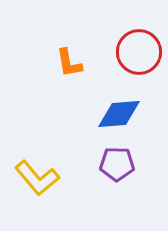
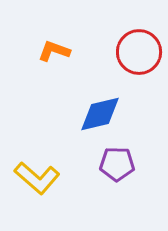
orange L-shape: moved 15 px left, 12 px up; rotated 120 degrees clockwise
blue diamond: moved 19 px left; rotated 9 degrees counterclockwise
yellow L-shape: rotated 9 degrees counterclockwise
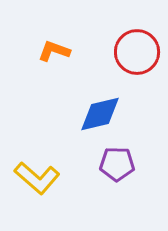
red circle: moved 2 px left
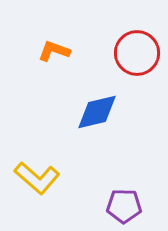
red circle: moved 1 px down
blue diamond: moved 3 px left, 2 px up
purple pentagon: moved 7 px right, 42 px down
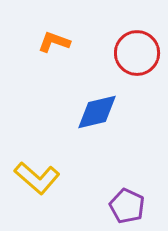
orange L-shape: moved 9 px up
purple pentagon: moved 3 px right; rotated 24 degrees clockwise
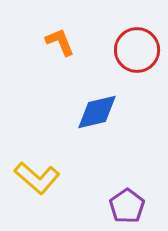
orange L-shape: moved 6 px right; rotated 48 degrees clockwise
red circle: moved 3 px up
purple pentagon: rotated 12 degrees clockwise
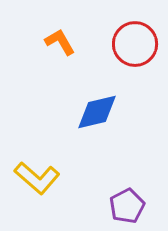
orange L-shape: rotated 8 degrees counterclockwise
red circle: moved 2 px left, 6 px up
purple pentagon: rotated 8 degrees clockwise
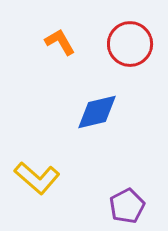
red circle: moved 5 px left
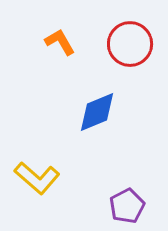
blue diamond: rotated 9 degrees counterclockwise
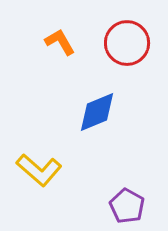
red circle: moved 3 px left, 1 px up
yellow L-shape: moved 2 px right, 8 px up
purple pentagon: rotated 16 degrees counterclockwise
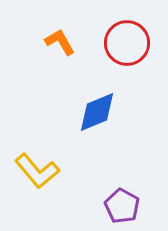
yellow L-shape: moved 2 px left, 1 px down; rotated 9 degrees clockwise
purple pentagon: moved 5 px left
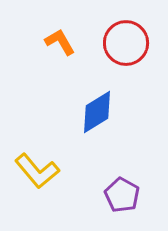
red circle: moved 1 px left
blue diamond: rotated 9 degrees counterclockwise
purple pentagon: moved 11 px up
